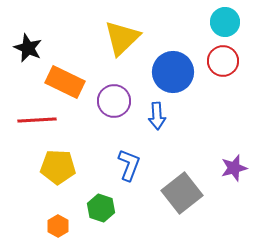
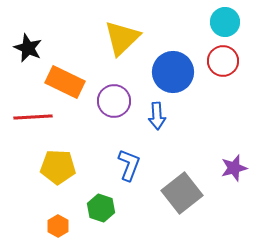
red line: moved 4 px left, 3 px up
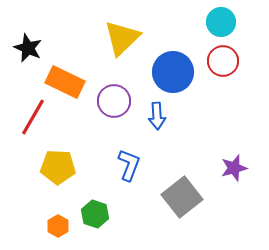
cyan circle: moved 4 px left
red line: rotated 57 degrees counterclockwise
gray square: moved 4 px down
green hexagon: moved 6 px left, 6 px down
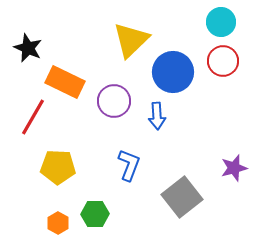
yellow triangle: moved 9 px right, 2 px down
green hexagon: rotated 20 degrees counterclockwise
orange hexagon: moved 3 px up
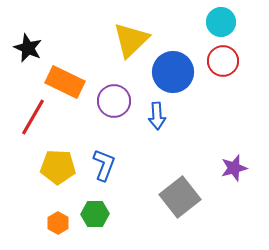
blue L-shape: moved 25 px left
gray square: moved 2 px left
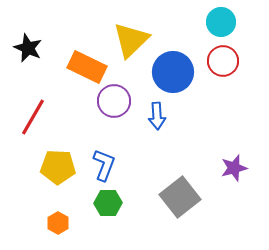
orange rectangle: moved 22 px right, 15 px up
green hexagon: moved 13 px right, 11 px up
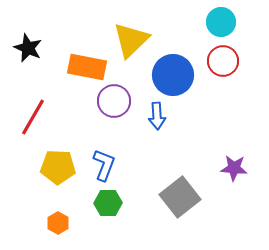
orange rectangle: rotated 15 degrees counterclockwise
blue circle: moved 3 px down
purple star: rotated 20 degrees clockwise
